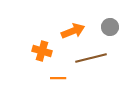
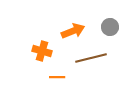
orange line: moved 1 px left, 1 px up
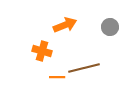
orange arrow: moved 8 px left, 6 px up
brown line: moved 7 px left, 10 px down
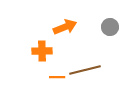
orange arrow: moved 2 px down
orange cross: rotated 18 degrees counterclockwise
brown line: moved 1 px right, 2 px down
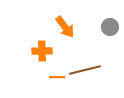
orange arrow: rotated 75 degrees clockwise
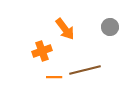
orange arrow: moved 2 px down
orange cross: rotated 18 degrees counterclockwise
orange line: moved 3 px left
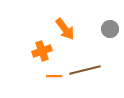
gray circle: moved 2 px down
orange line: moved 1 px up
